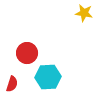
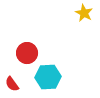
yellow star: rotated 18 degrees clockwise
red semicircle: rotated 126 degrees clockwise
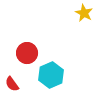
cyan hexagon: moved 3 px right, 2 px up; rotated 20 degrees counterclockwise
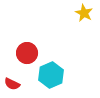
red semicircle: rotated 28 degrees counterclockwise
